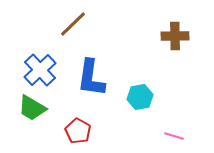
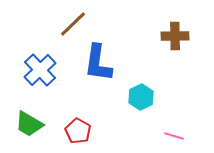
blue L-shape: moved 7 px right, 15 px up
cyan hexagon: moved 1 px right; rotated 15 degrees counterclockwise
green trapezoid: moved 3 px left, 16 px down
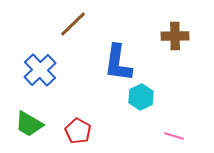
blue L-shape: moved 20 px right
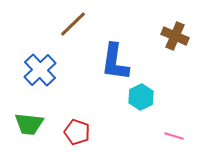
brown cross: rotated 24 degrees clockwise
blue L-shape: moved 3 px left, 1 px up
green trapezoid: rotated 24 degrees counterclockwise
red pentagon: moved 1 px left, 1 px down; rotated 10 degrees counterclockwise
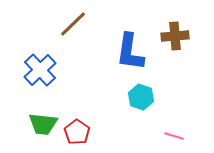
brown cross: rotated 28 degrees counterclockwise
blue L-shape: moved 15 px right, 10 px up
cyan hexagon: rotated 15 degrees counterclockwise
green trapezoid: moved 14 px right
red pentagon: rotated 15 degrees clockwise
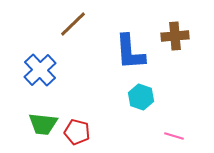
blue L-shape: rotated 12 degrees counterclockwise
red pentagon: rotated 20 degrees counterclockwise
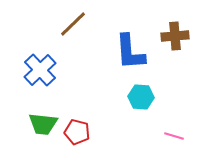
cyan hexagon: rotated 15 degrees counterclockwise
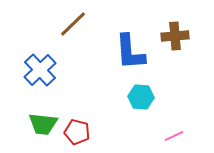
pink line: rotated 42 degrees counterclockwise
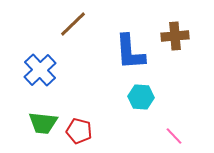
green trapezoid: moved 1 px up
red pentagon: moved 2 px right, 1 px up
pink line: rotated 72 degrees clockwise
